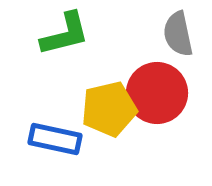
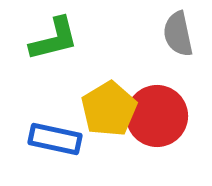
green L-shape: moved 11 px left, 5 px down
red circle: moved 23 px down
yellow pentagon: rotated 18 degrees counterclockwise
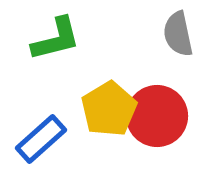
green L-shape: moved 2 px right
blue rectangle: moved 14 px left; rotated 54 degrees counterclockwise
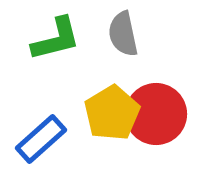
gray semicircle: moved 55 px left
yellow pentagon: moved 3 px right, 4 px down
red circle: moved 1 px left, 2 px up
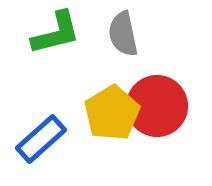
green L-shape: moved 6 px up
red circle: moved 1 px right, 8 px up
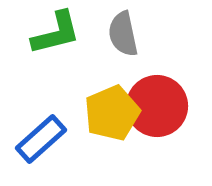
yellow pentagon: rotated 8 degrees clockwise
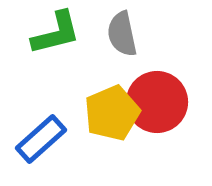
gray semicircle: moved 1 px left
red circle: moved 4 px up
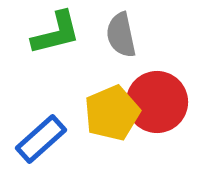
gray semicircle: moved 1 px left, 1 px down
